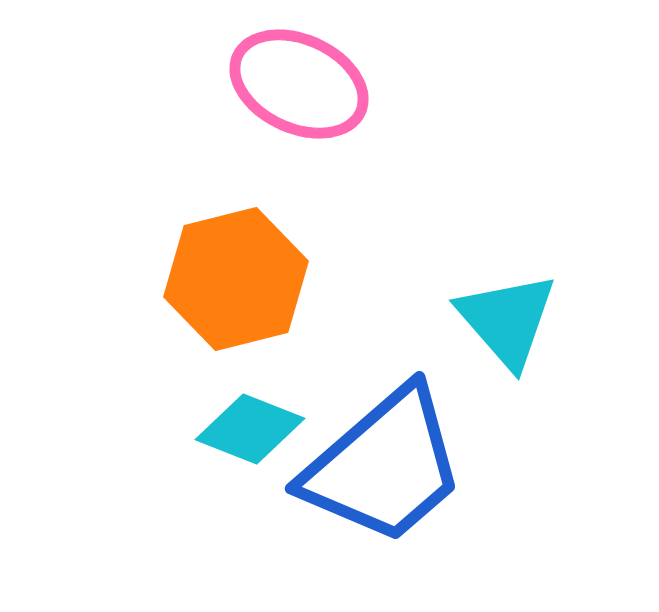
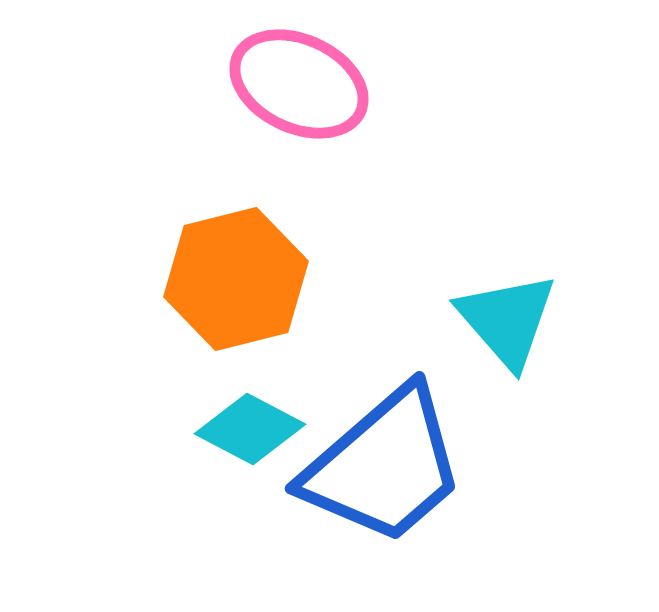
cyan diamond: rotated 6 degrees clockwise
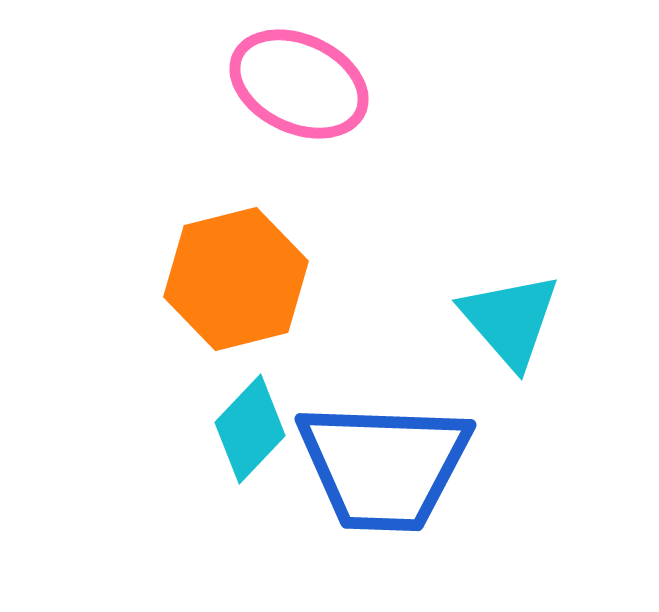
cyan triangle: moved 3 px right
cyan diamond: rotated 74 degrees counterclockwise
blue trapezoid: rotated 43 degrees clockwise
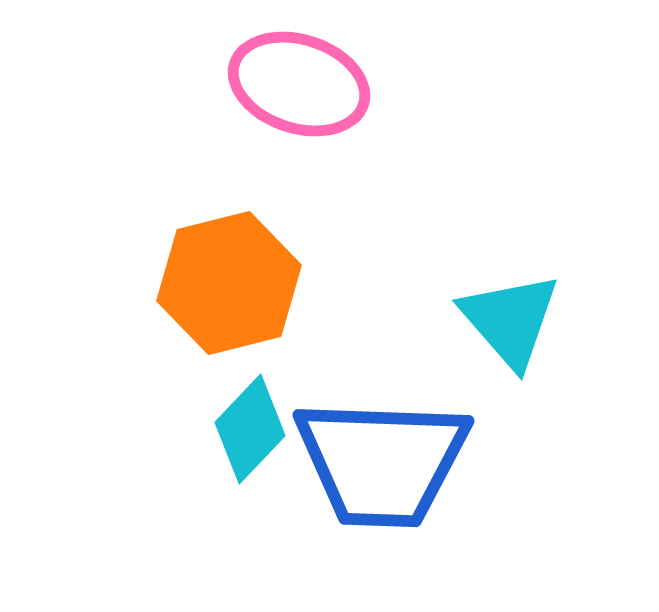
pink ellipse: rotated 7 degrees counterclockwise
orange hexagon: moved 7 px left, 4 px down
blue trapezoid: moved 2 px left, 4 px up
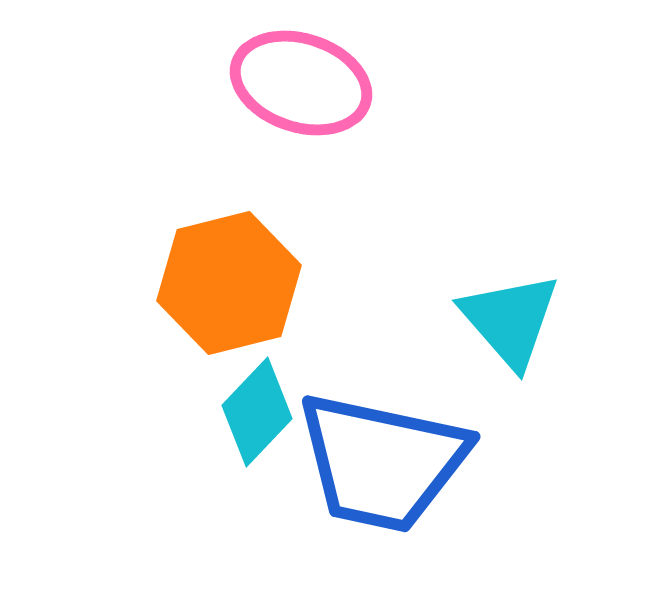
pink ellipse: moved 2 px right, 1 px up
cyan diamond: moved 7 px right, 17 px up
blue trapezoid: rotated 10 degrees clockwise
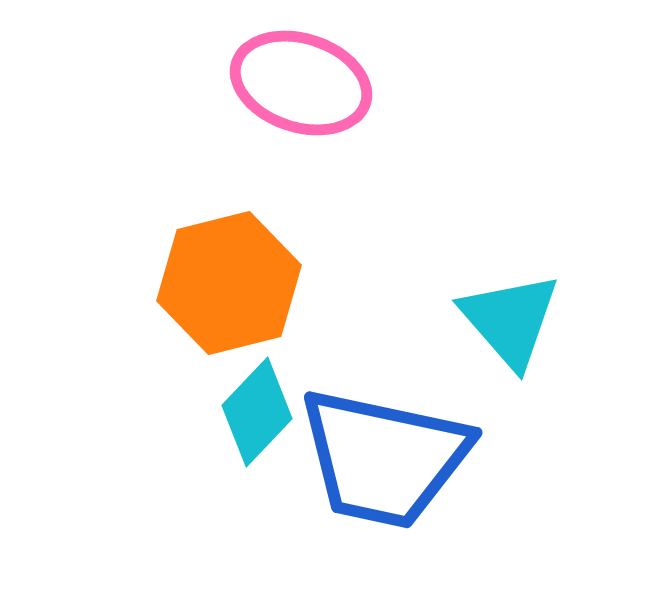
blue trapezoid: moved 2 px right, 4 px up
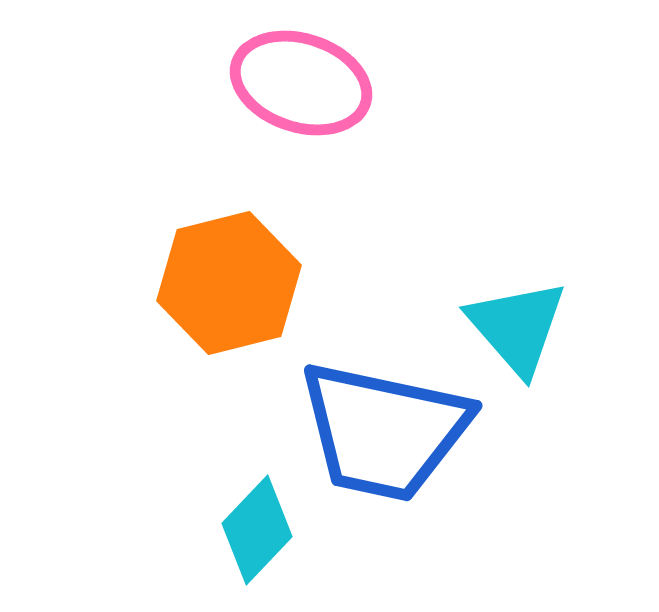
cyan triangle: moved 7 px right, 7 px down
cyan diamond: moved 118 px down
blue trapezoid: moved 27 px up
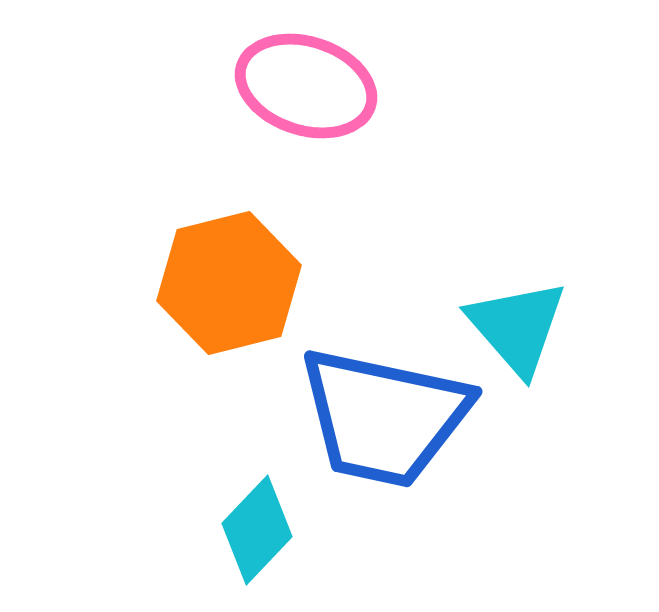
pink ellipse: moved 5 px right, 3 px down
blue trapezoid: moved 14 px up
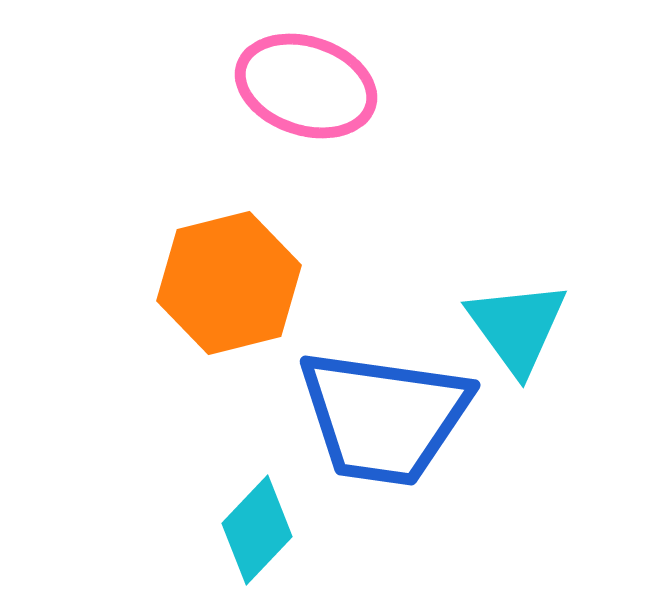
cyan triangle: rotated 5 degrees clockwise
blue trapezoid: rotated 4 degrees counterclockwise
